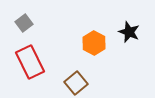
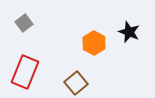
red rectangle: moved 5 px left, 10 px down; rotated 48 degrees clockwise
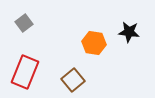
black star: rotated 15 degrees counterclockwise
orange hexagon: rotated 20 degrees counterclockwise
brown square: moved 3 px left, 3 px up
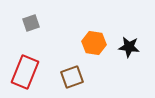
gray square: moved 7 px right; rotated 18 degrees clockwise
black star: moved 15 px down
brown square: moved 1 px left, 3 px up; rotated 20 degrees clockwise
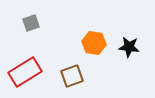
red rectangle: rotated 36 degrees clockwise
brown square: moved 1 px up
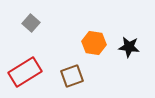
gray square: rotated 30 degrees counterclockwise
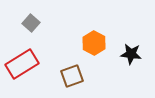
orange hexagon: rotated 20 degrees clockwise
black star: moved 2 px right, 7 px down
red rectangle: moved 3 px left, 8 px up
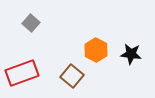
orange hexagon: moved 2 px right, 7 px down
red rectangle: moved 9 px down; rotated 12 degrees clockwise
brown square: rotated 30 degrees counterclockwise
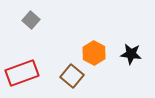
gray square: moved 3 px up
orange hexagon: moved 2 px left, 3 px down
